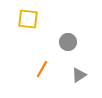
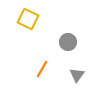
yellow square: rotated 20 degrees clockwise
gray triangle: moved 2 px left; rotated 21 degrees counterclockwise
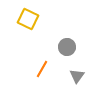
gray circle: moved 1 px left, 5 px down
gray triangle: moved 1 px down
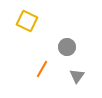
yellow square: moved 1 px left, 2 px down
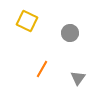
gray circle: moved 3 px right, 14 px up
gray triangle: moved 1 px right, 2 px down
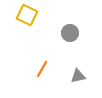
yellow square: moved 6 px up
gray triangle: moved 2 px up; rotated 42 degrees clockwise
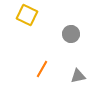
gray circle: moved 1 px right, 1 px down
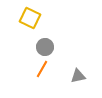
yellow square: moved 3 px right, 3 px down
gray circle: moved 26 px left, 13 px down
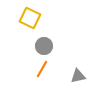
gray circle: moved 1 px left, 1 px up
